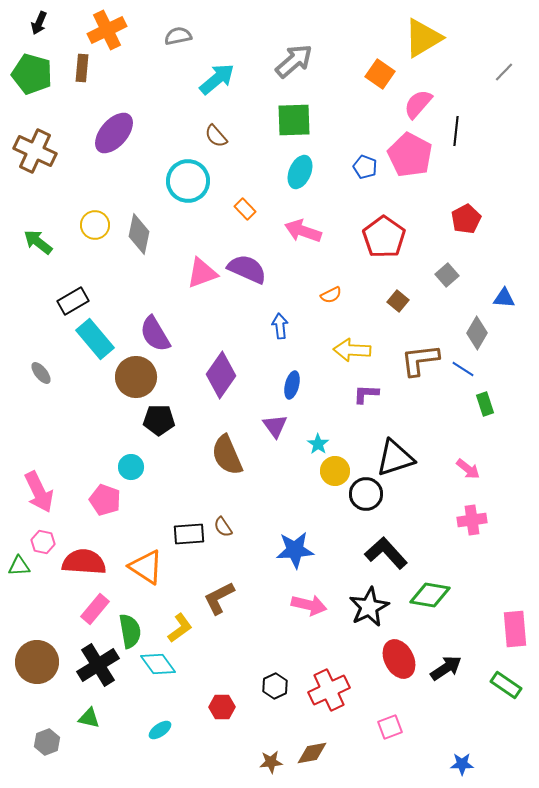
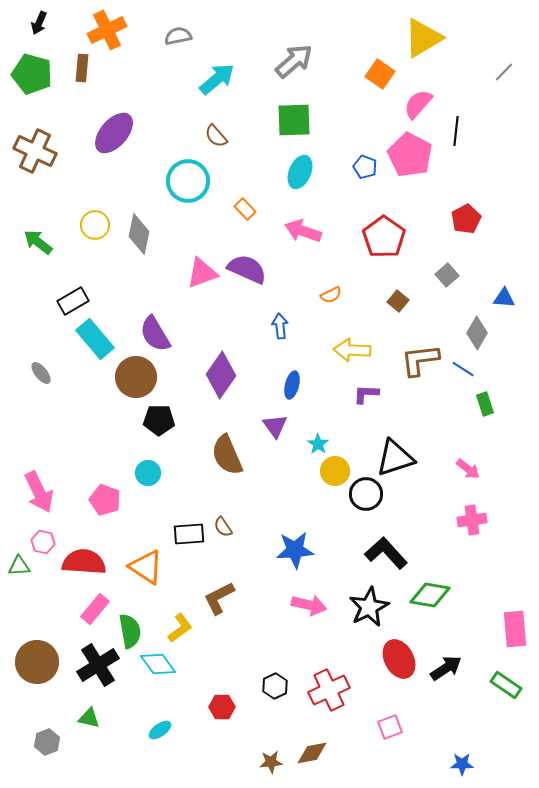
cyan circle at (131, 467): moved 17 px right, 6 px down
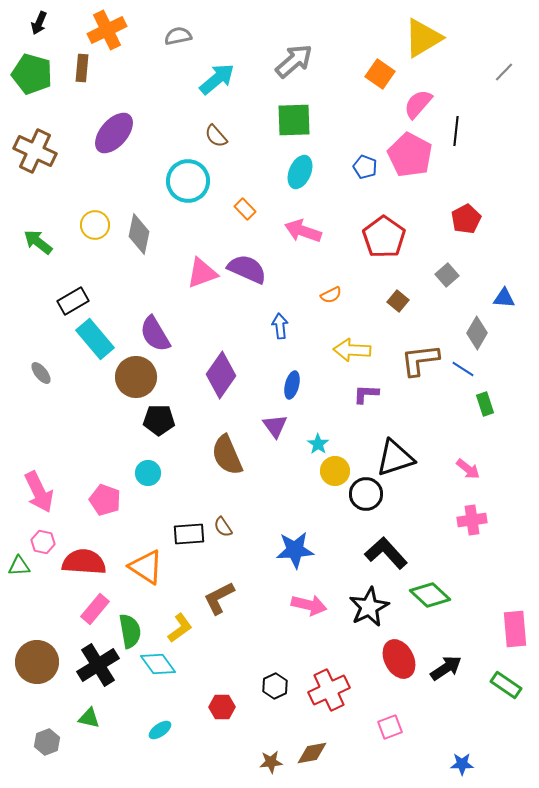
green diamond at (430, 595): rotated 33 degrees clockwise
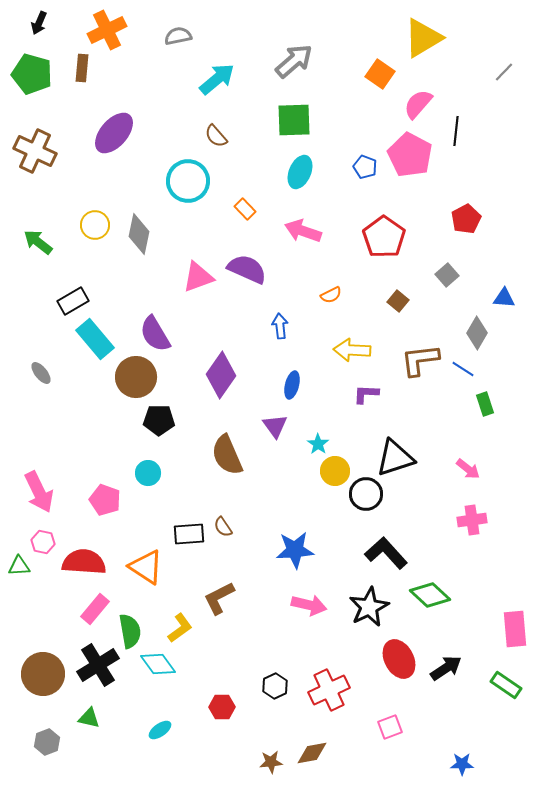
pink triangle at (202, 273): moved 4 px left, 4 px down
brown circle at (37, 662): moved 6 px right, 12 px down
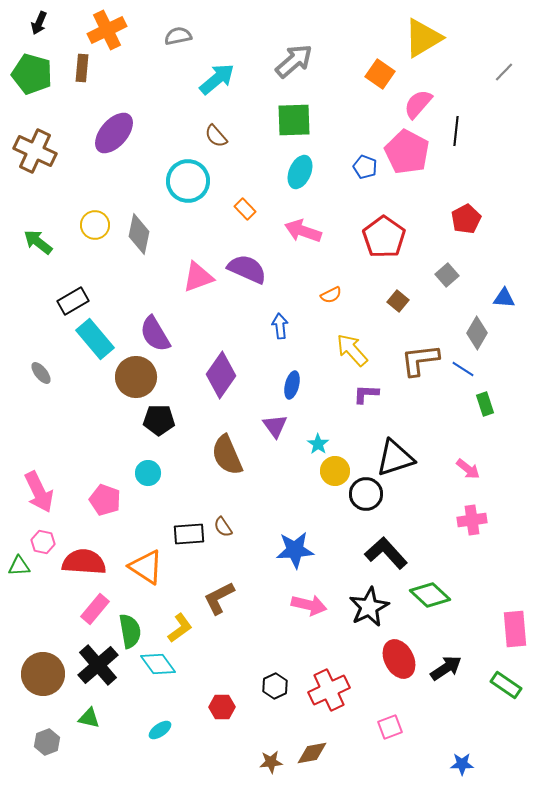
pink pentagon at (410, 155): moved 3 px left, 3 px up
yellow arrow at (352, 350): rotated 45 degrees clockwise
black cross at (98, 665): rotated 9 degrees counterclockwise
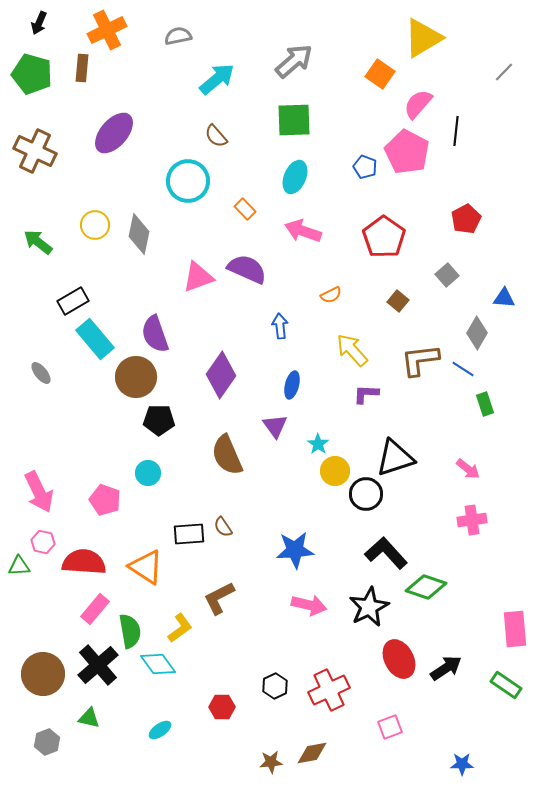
cyan ellipse at (300, 172): moved 5 px left, 5 px down
purple semicircle at (155, 334): rotated 12 degrees clockwise
green diamond at (430, 595): moved 4 px left, 8 px up; rotated 24 degrees counterclockwise
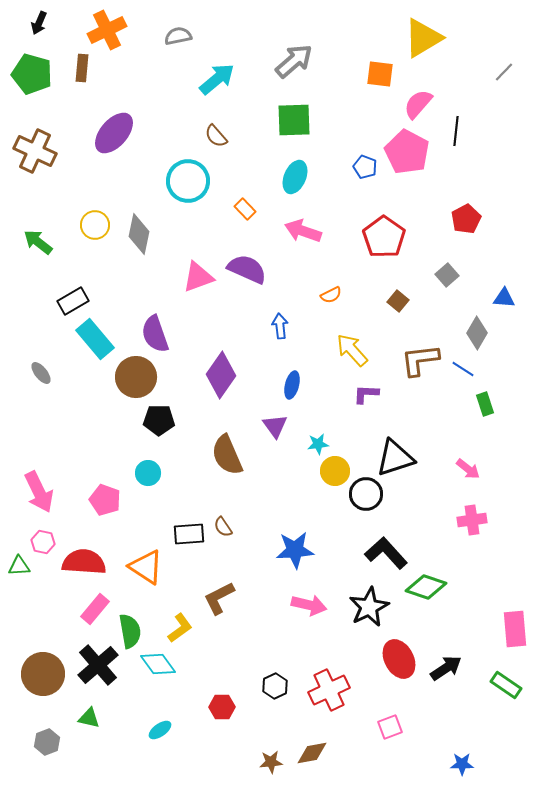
orange square at (380, 74): rotated 28 degrees counterclockwise
cyan star at (318, 444): rotated 30 degrees clockwise
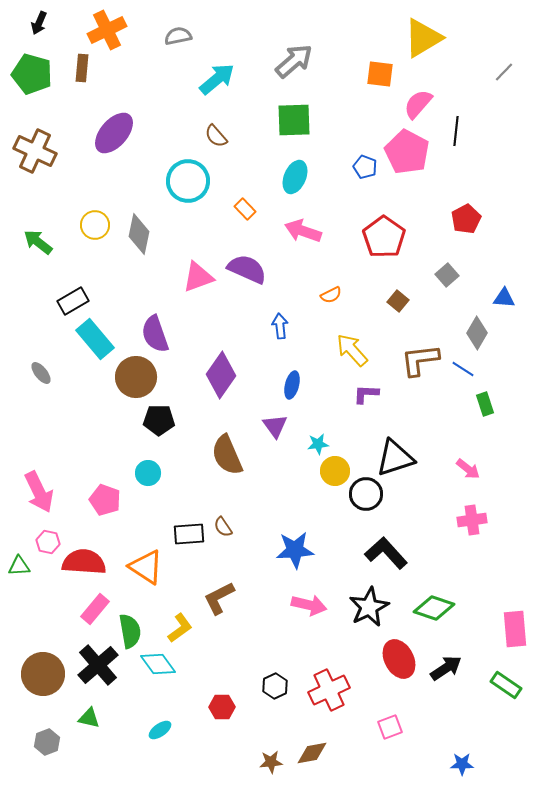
pink hexagon at (43, 542): moved 5 px right
green diamond at (426, 587): moved 8 px right, 21 px down
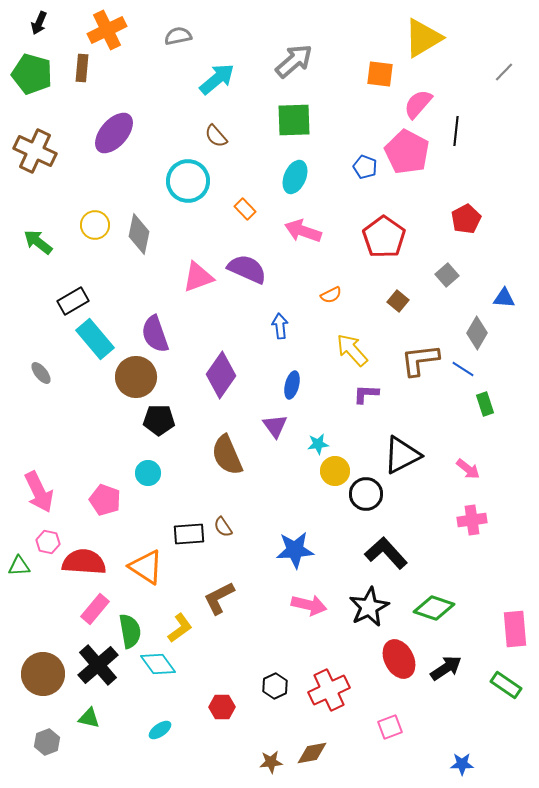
black triangle at (395, 458): moved 7 px right, 3 px up; rotated 9 degrees counterclockwise
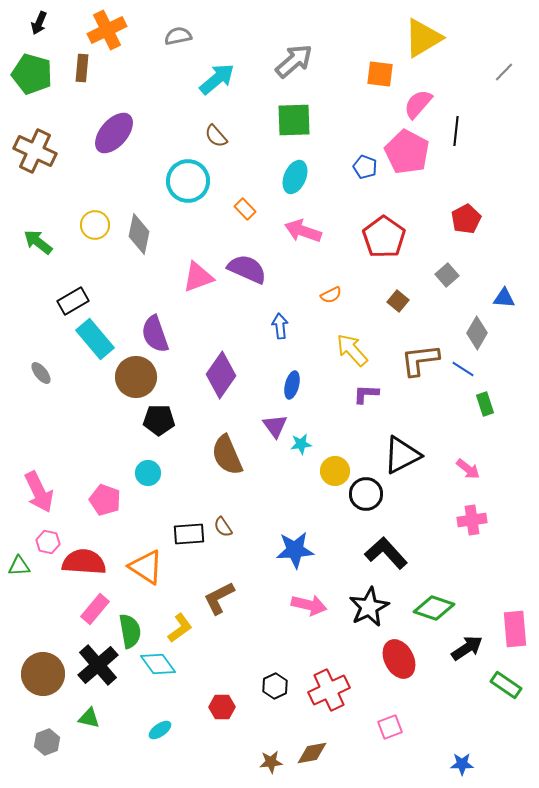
cyan star at (318, 444): moved 17 px left
black arrow at (446, 668): moved 21 px right, 20 px up
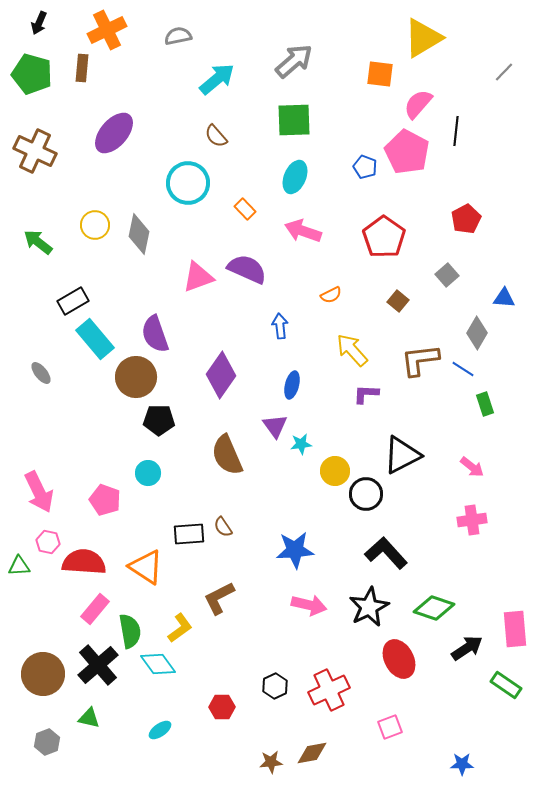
cyan circle at (188, 181): moved 2 px down
pink arrow at (468, 469): moved 4 px right, 2 px up
